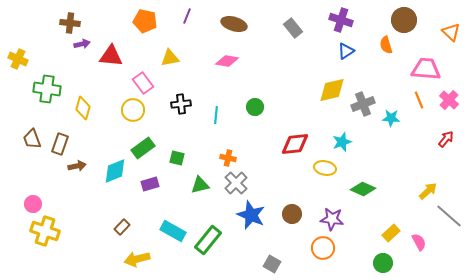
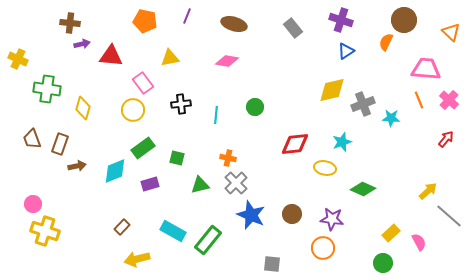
orange semicircle at (386, 45): moved 3 px up; rotated 42 degrees clockwise
gray square at (272, 264): rotated 24 degrees counterclockwise
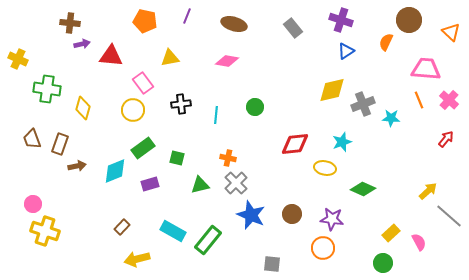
brown circle at (404, 20): moved 5 px right
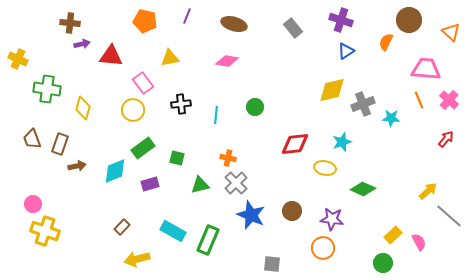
brown circle at (292, 214): moved 3 px up
yellow rectangle at (391, 233): moved 2 px right, 2 px down
green rectangle at (208, 240): rotated 16 degrees counterclockwise
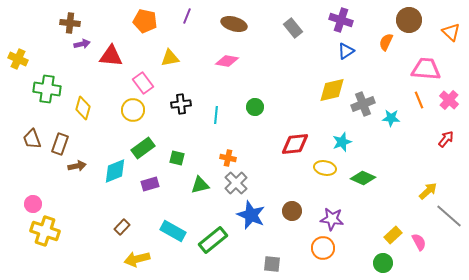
green diamond at (363, 189): moved 11 px up
green rectangle at (208, 240): moved 5 px right; rotated 28 degrees clockwise
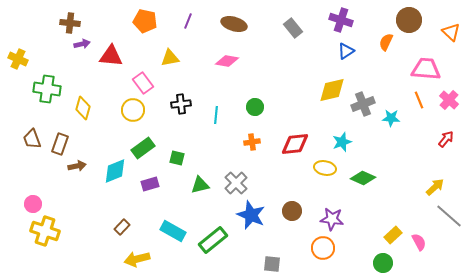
purple line at (187, 16): moved 1 px right, 5 px down
orange cross at (228, 158): moved 24 px right, 16 px up; rotated 21 degrees counterclockwise
yellow arrow at (428, 191): moved 7 px right, 4 px up
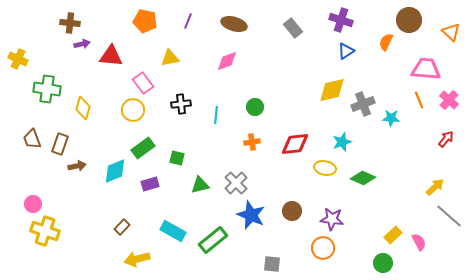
pink diamond at (227, 61): rotated 30 degrees counterclockwise
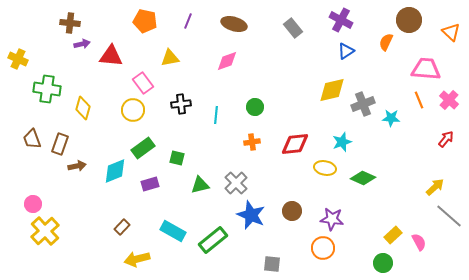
purple cross at (341, 20): rotated 10 degrees clockwise
yellow cross at (45, 231): rotated 28 degrees clockwise
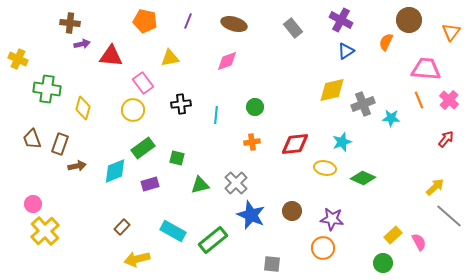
orange triangle at (451, 32): rotated 24 degrees clockwise
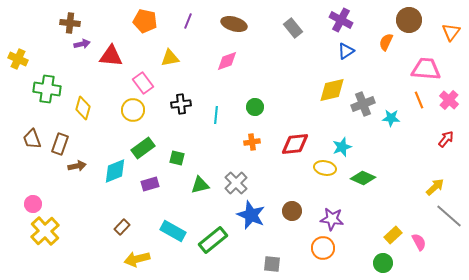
cyan star at (342, 142): moved 5 px down
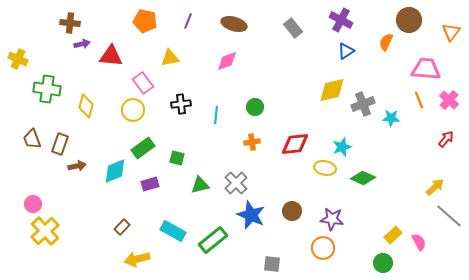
yellow diamond at (83, 108): moved 3 px right, 2 px up
